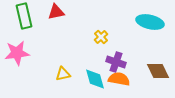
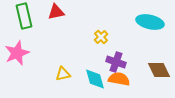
pink star: rotated 15 degrees counterclockwise
brown diamond: moved 1 px right, 1 px up
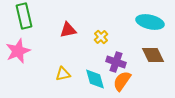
red triangle: moved 12 px right, 18 px down
pink star: moved 1 px right, 2 px up
brown diamond: moved 6 px left, 15 px up
orange semicircle: moved 3 px right, 2 px down; rotated 65 degrees counterclockwise
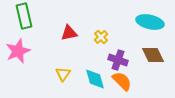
red triangle: moved 1 px right, 3 px down
purple cross: moved 2 px right, 2 px up
yellow triangle: rotated 42 degrees counterclockwise
orange semicircle: rotated 100 degrees clockwise
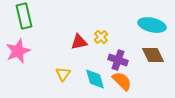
cyan ellipse: moved 2 px right, 3 px down
red triangle: moved 10 px right, 9 px down
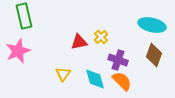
brown diamond: moved 1 px right; rotated 45 degrees clockwise
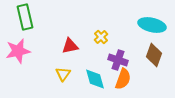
green rectangle: moved 1 px right, 1 px down
red triangle: moved 9 px left, 4 px down
pink star: rotated 10 degrees clockwise
orange semicircle: moved 1 px right, 2 px up; rotated 65 degrees clockwise
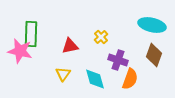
green rectangle: moved 6 px right, 17 px down; rotated 15 degrees clockwise
pink star: moved 2 px right; rotated 25 degrees clockwise
orange semicircle: moved 7 px right
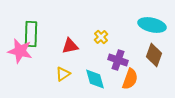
yellow triangle: rotated 21 degrees clockwise
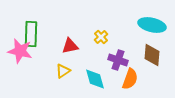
brown diamond: moved 2 px left; rotated 15 degrees counterclockwise
yellow triangle: moved 3 px up
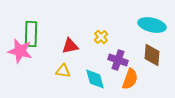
yellow triangle: rotated 42 degrees clockwise
